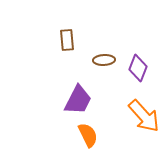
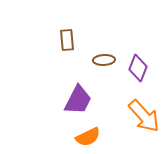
orange semicircle: moved 2 px down; rotated 90 degrees clockwise
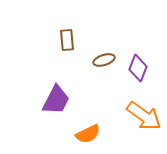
brown ellipse: rotated 15 degrees counterclockwise
purple trapezoid: moved 22 px left
orange arrow: rotated 12 degrees counterclockwise
orange semicircle: moved 3 px up
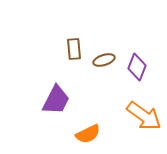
brown rectangle: moved 7 px right, 9 px down
purple diamond: moved 1 px left, 1 px up
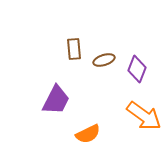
purple diamond: moved 2 px down
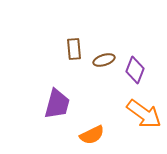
purple diamond: moved 2 px left, 1 px down
purple trapezoid: moved 1 px right, 4 px down; rotated 12 degrees counterclockwise
orange arrow: moved 2 px up
orange semicircle: moved 4 px right, 1 px down
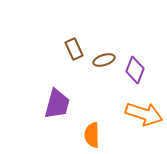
brown rectangle: rotated 20 degrees counterclockwise
orange arrow: rotated 18 degrees counterclockwise
orange semicircle: rotated 115 degrees clockwise
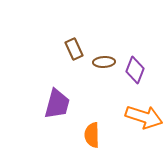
brown ellipse: moved 2 px down; rotated 15 degrees clockwise
orange arrow: moved 3 px down
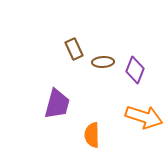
brown ellipse: moved 1 px left
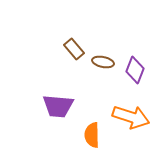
brown rectangle: rotated 15 degrees counterclockwise
brown ellipse: rotated 15 degrees clockwise
purple trapezoid: moved 1 px right, 2 px down; rotated 80 degrees clockwise
orange arrow: moved 13 px left
